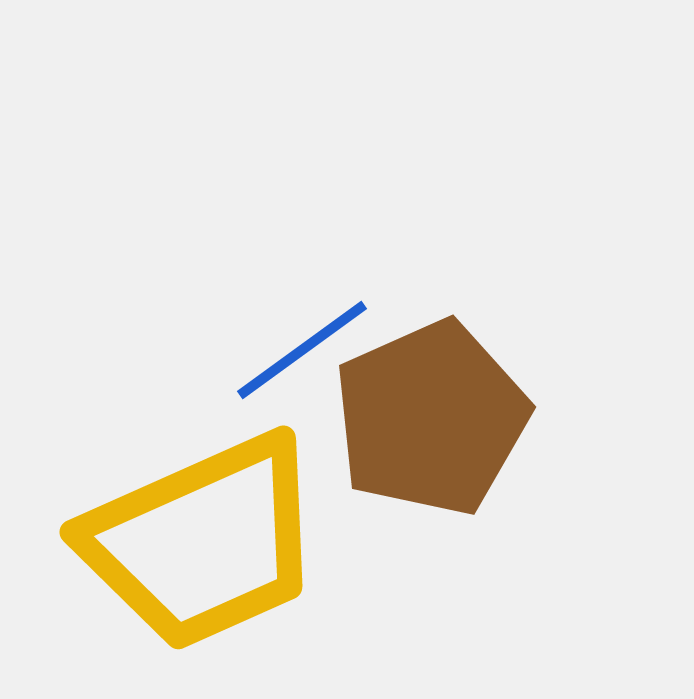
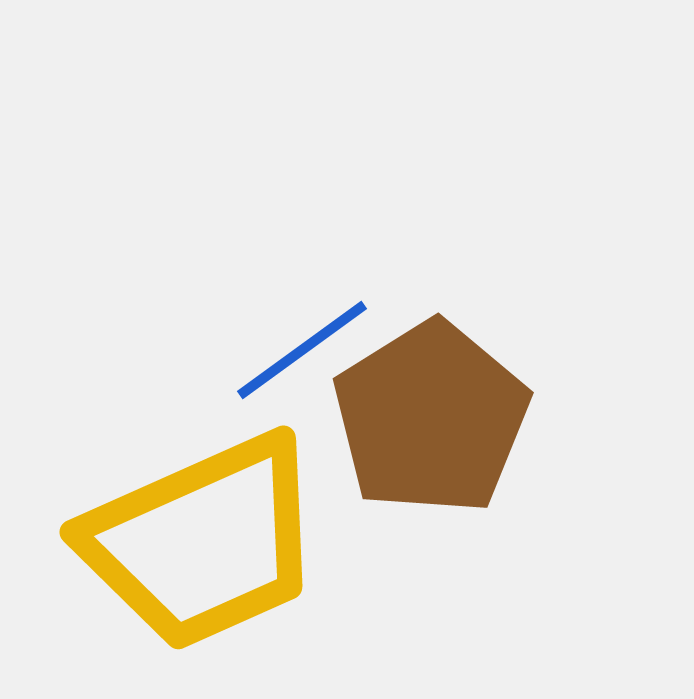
brown pentagon: rotated 8 degrees counterclockwise
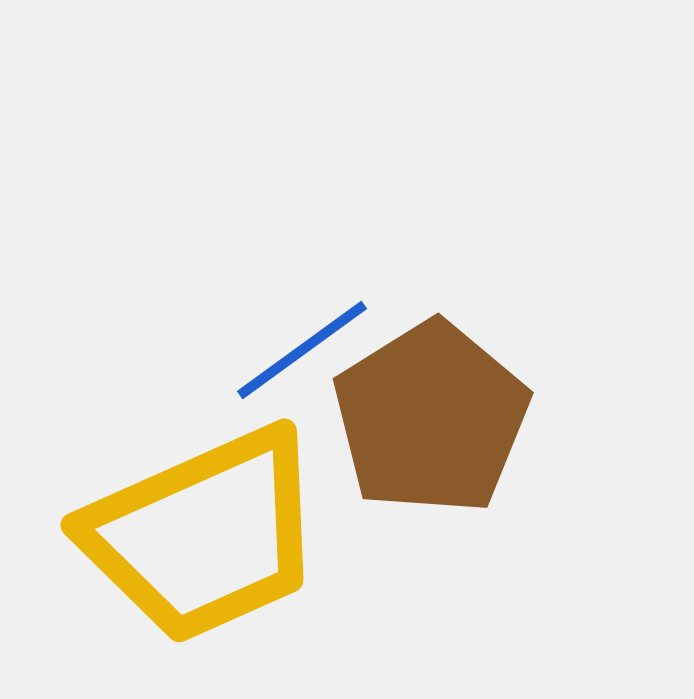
yellow trapezoid: moved 1 px right, 7 px up
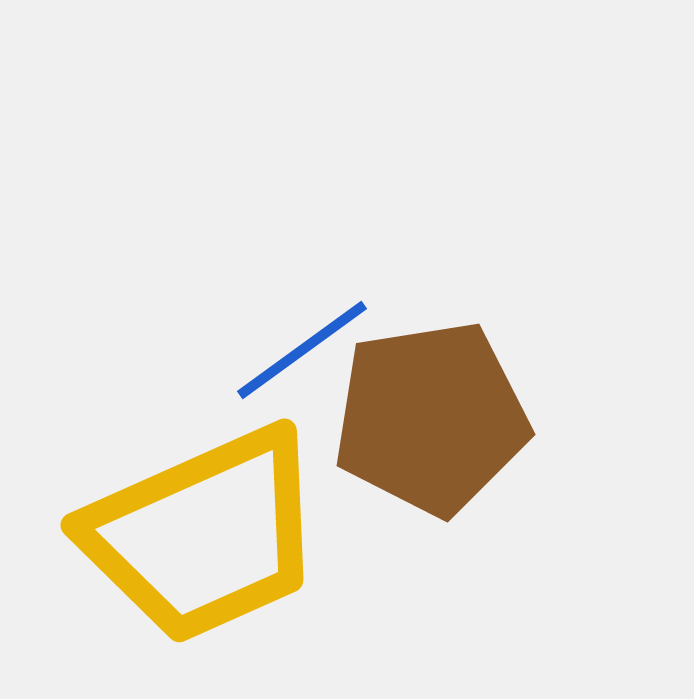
brown pentagon: rotated 23 degrees clockwise
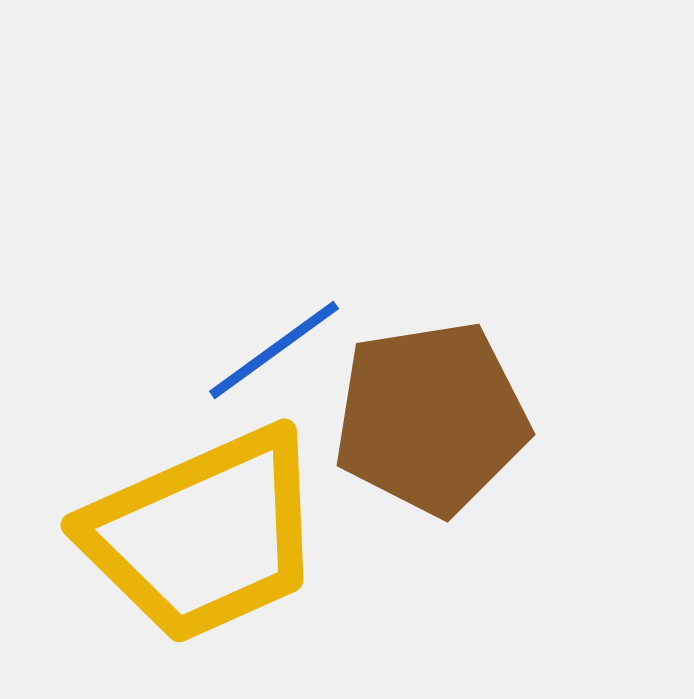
blue line: moved 28 px left
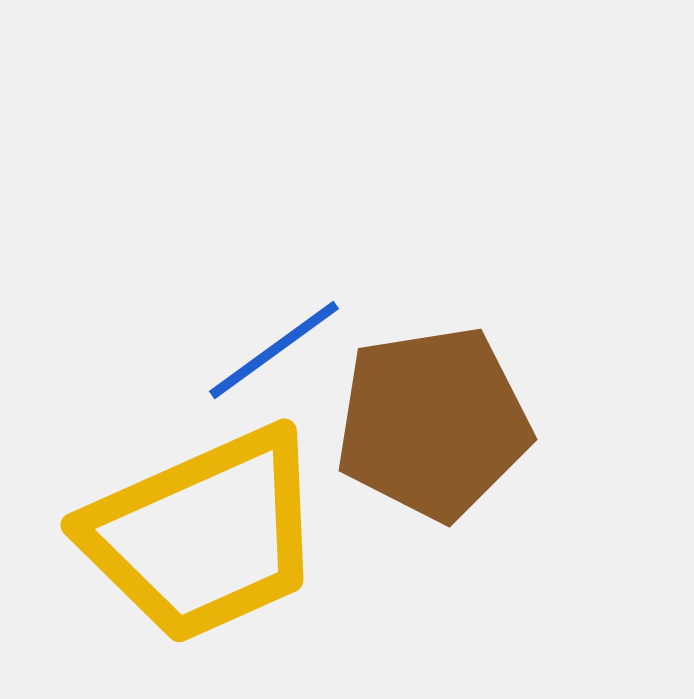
brown pentagon: moved 2 px right, 5 px down
